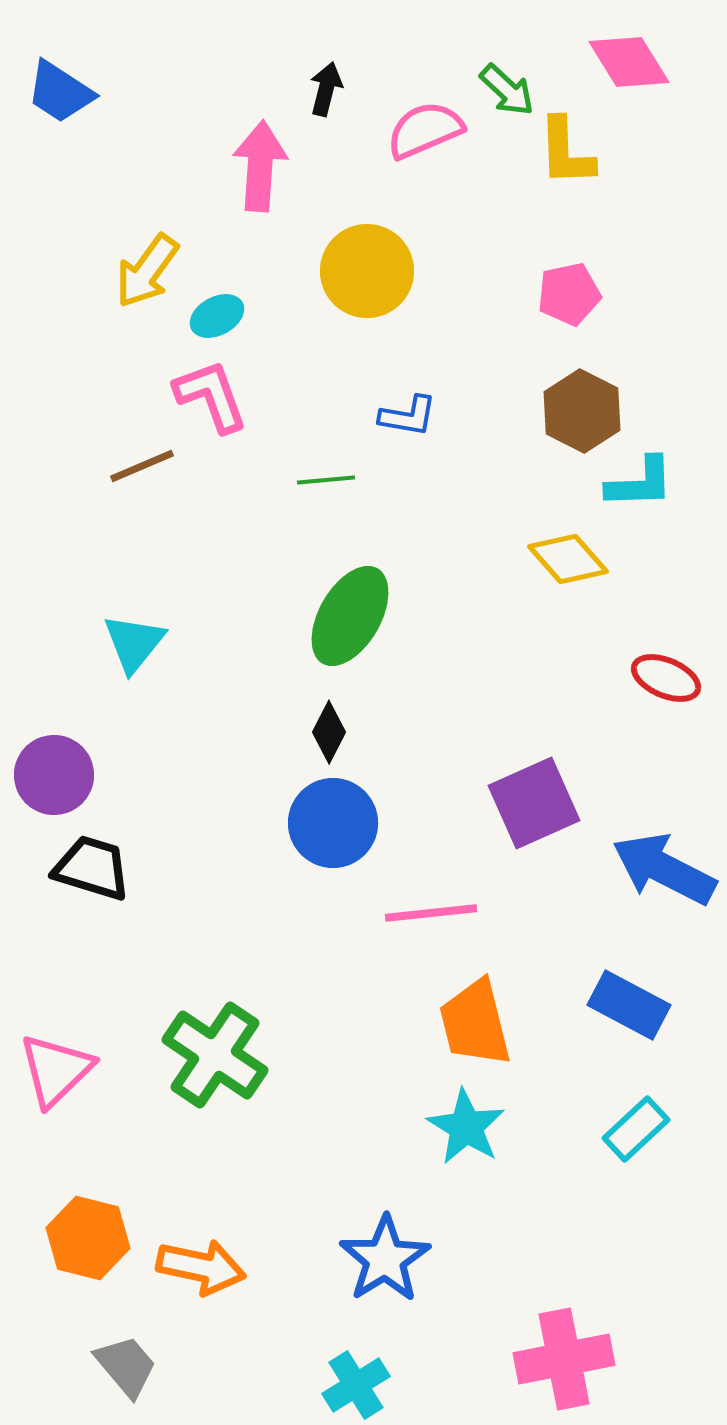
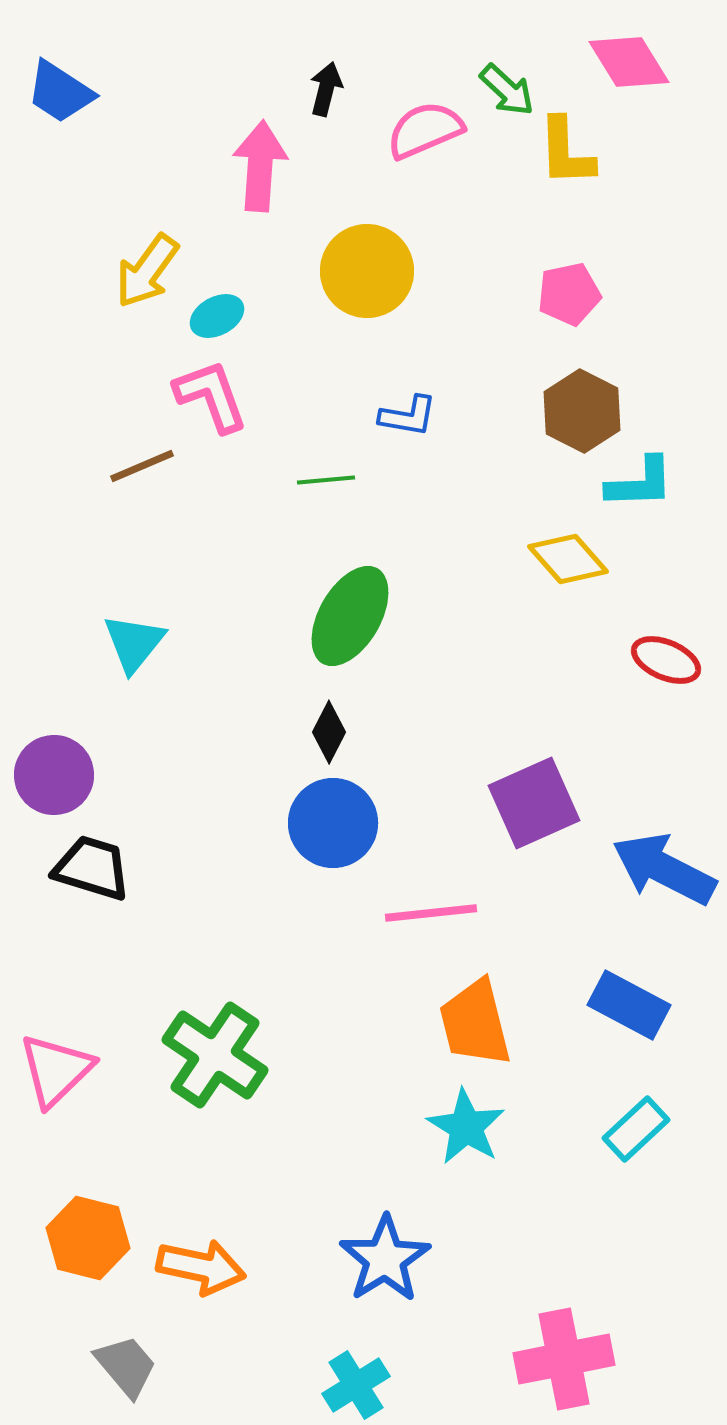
red ellipse: moved 18 px up
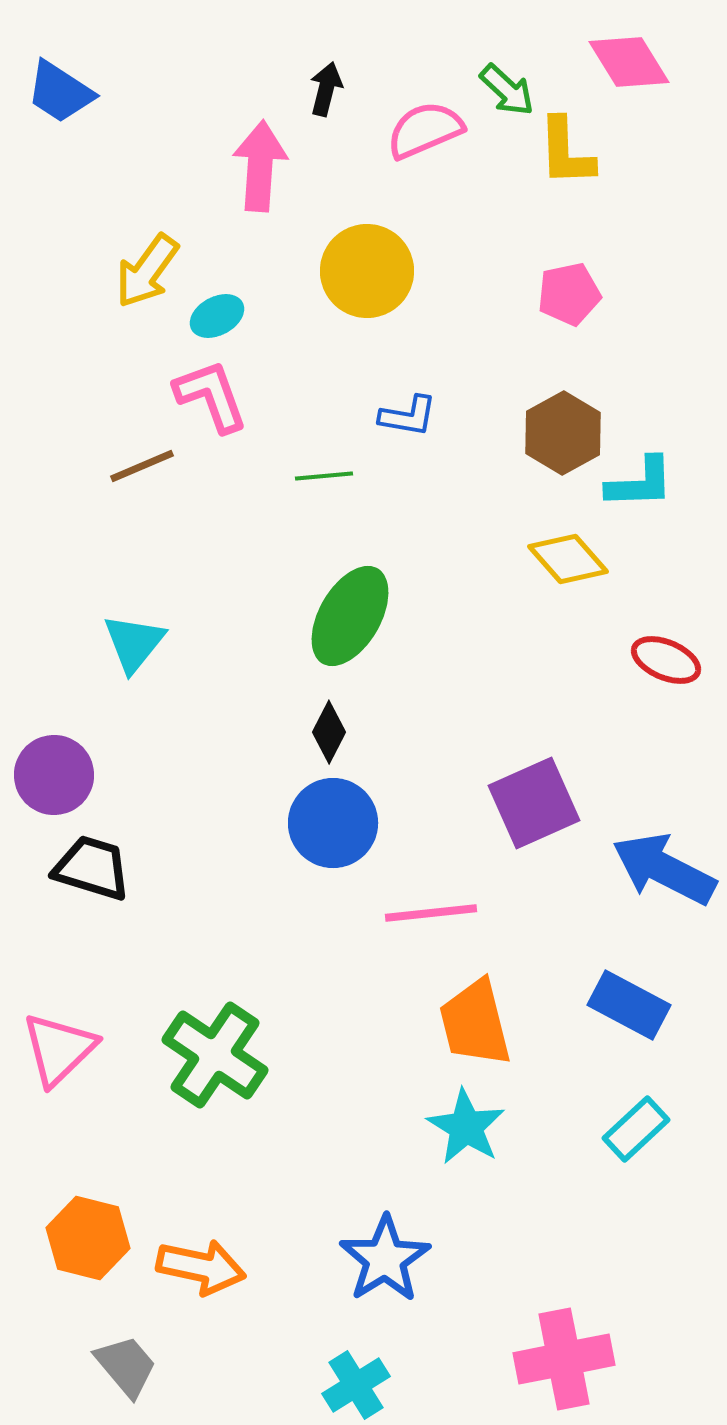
brown hexagon: moved 19 px left, 22 px down; rotated 4 degrees clockwise
green line: moved 2 px left, 4 px up
pink triangle: moved 3 px right, 21 px up
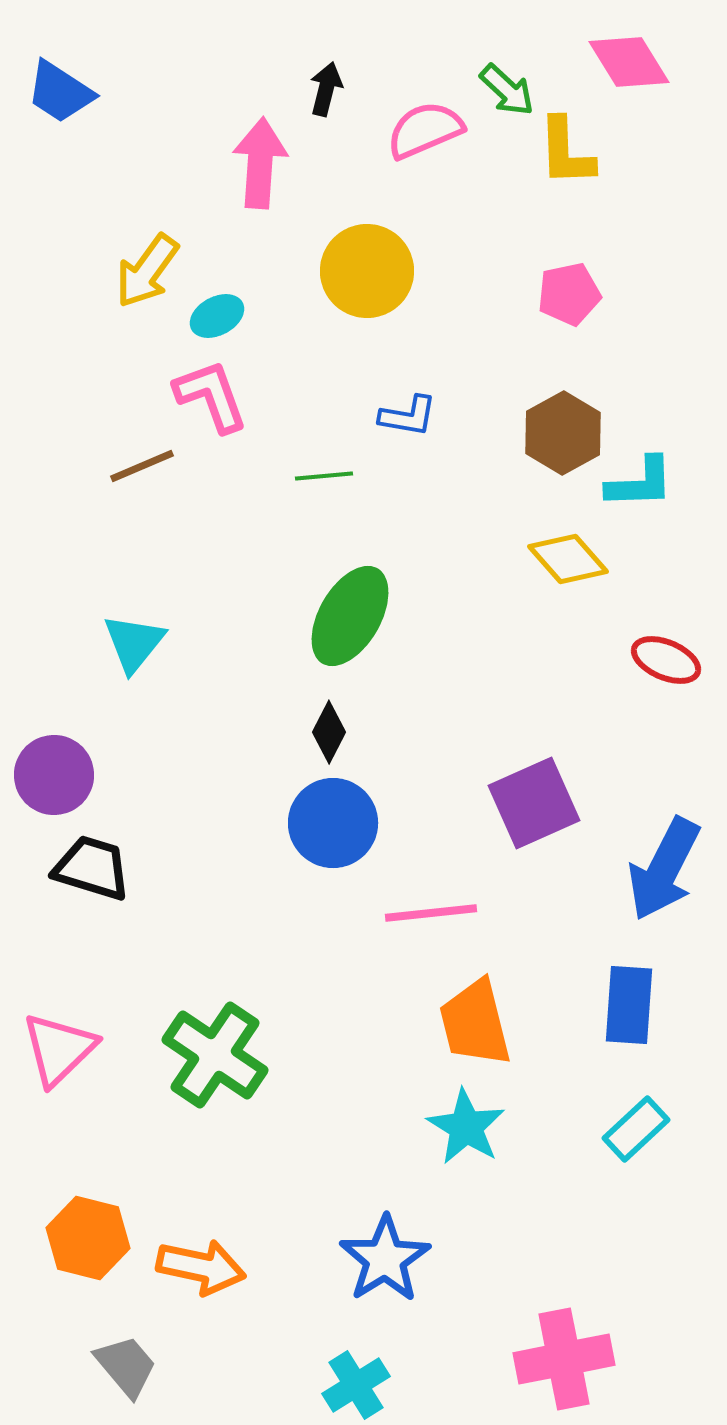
pink arrow: moved 3 px up
blue arrow: rotated 90 degrees counterclockwise
blue rectangle: rotated 66 degrees clockwise
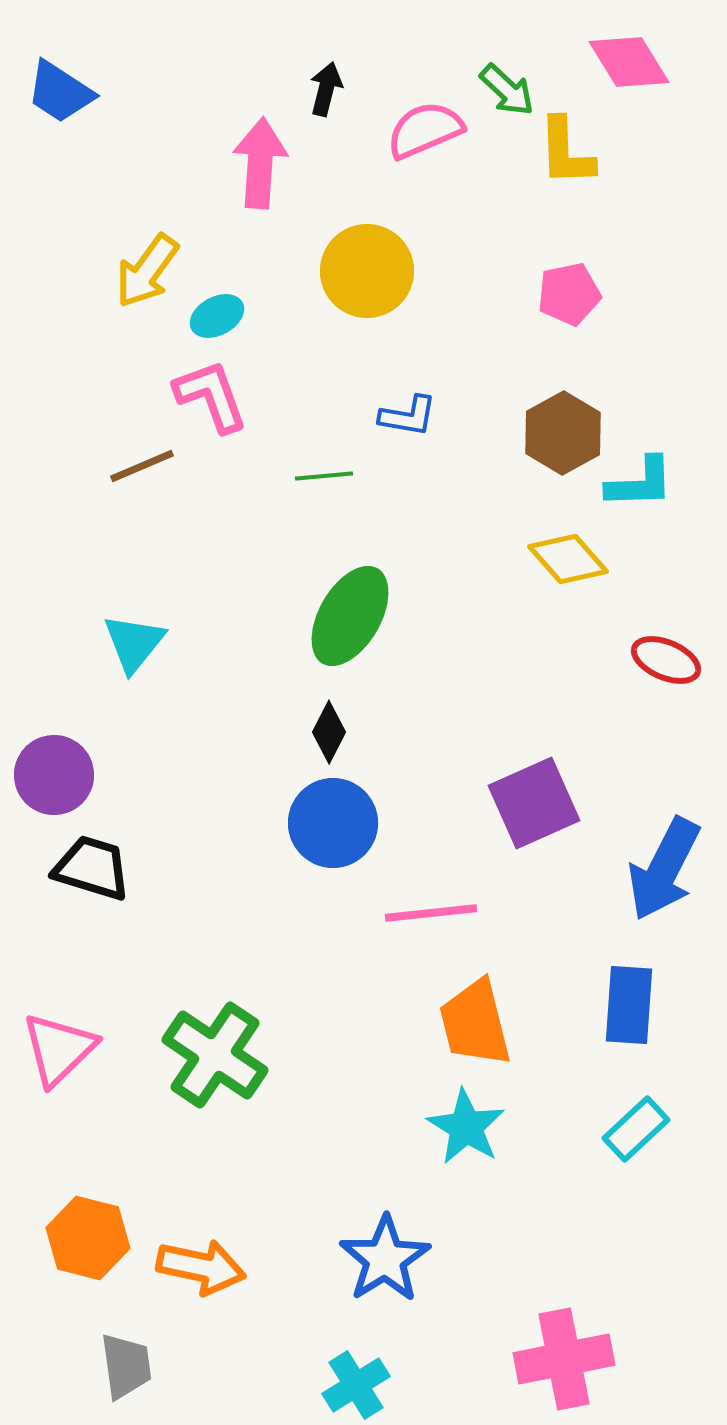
gray trapezoid: rotated 32 degrees clockwise
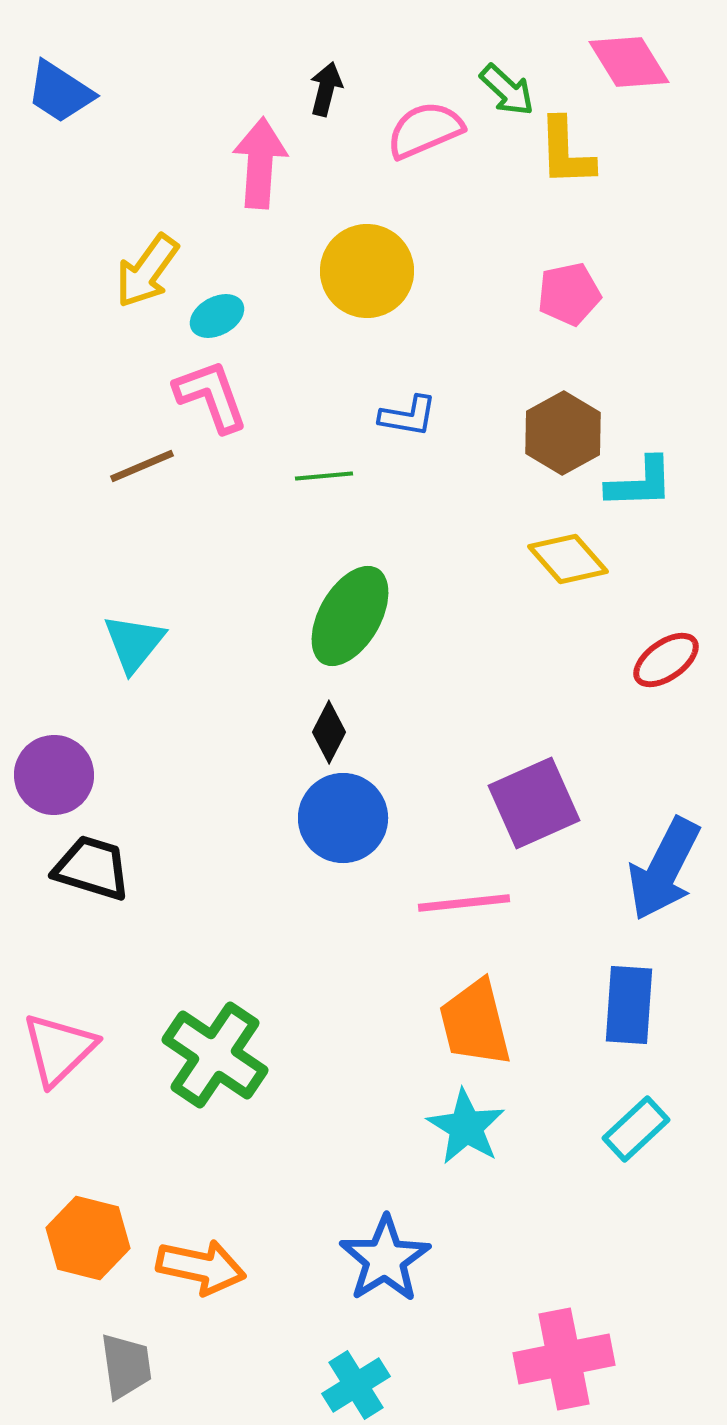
red ellipse: rotated 58 degrees counterclockwise
blue circle: moved 10 px right, 5 px up
pink line: moved 33 px right, 10 px up
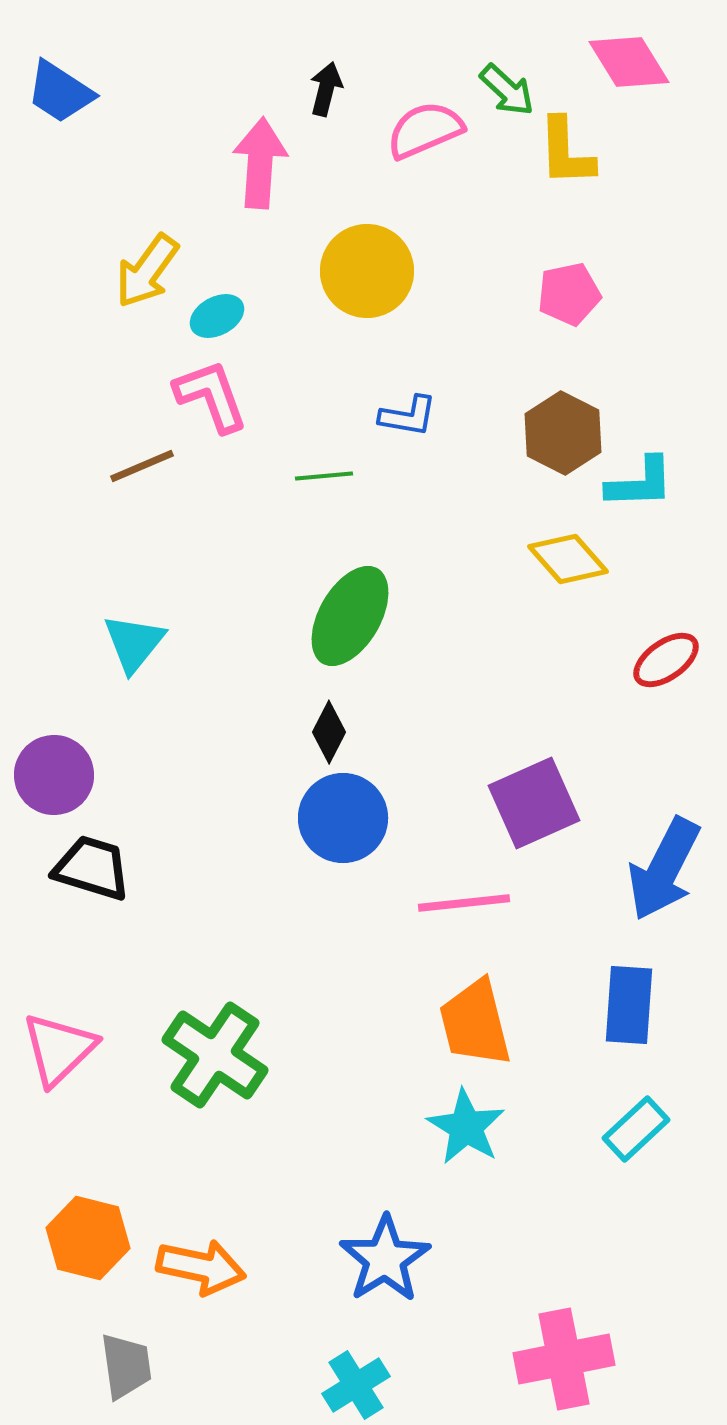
brown hexagon: rotated 4 degrees counterclockwise
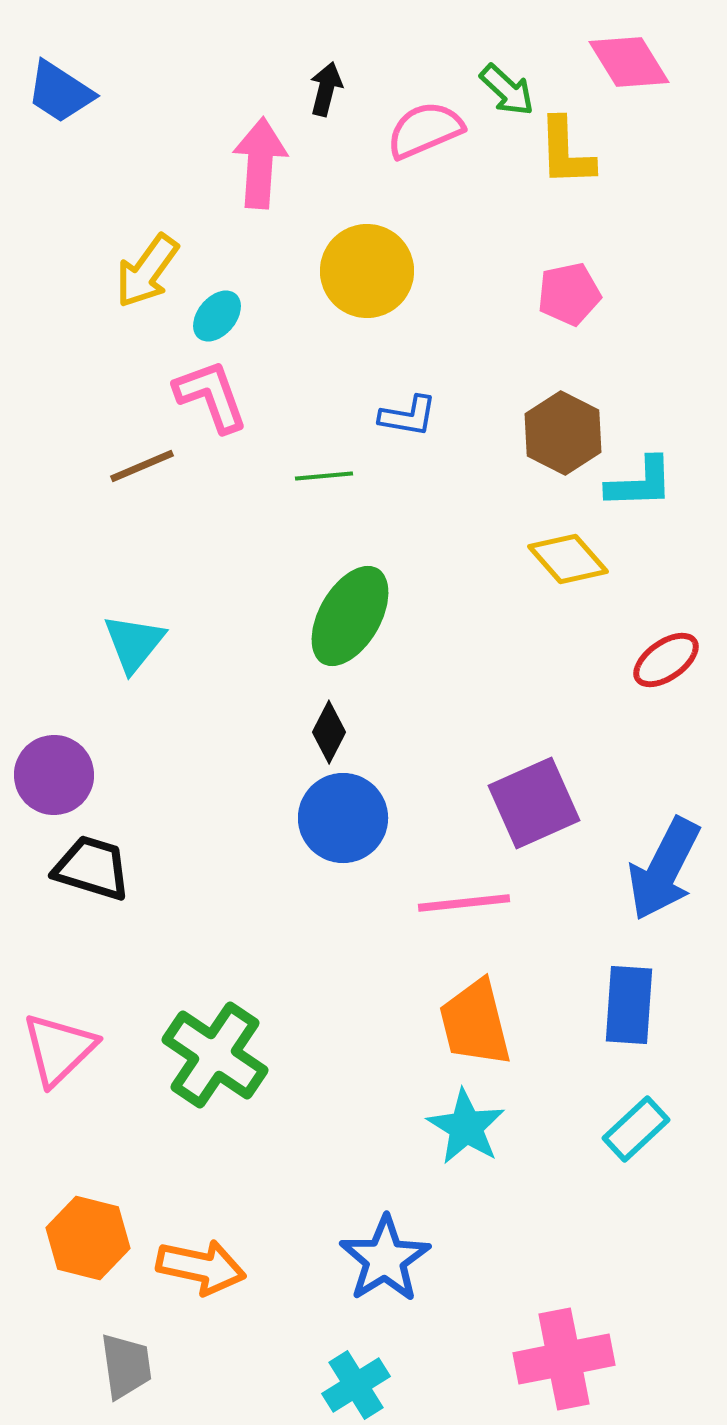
cyan ellipse: rotated 22 degrees counterclockwise
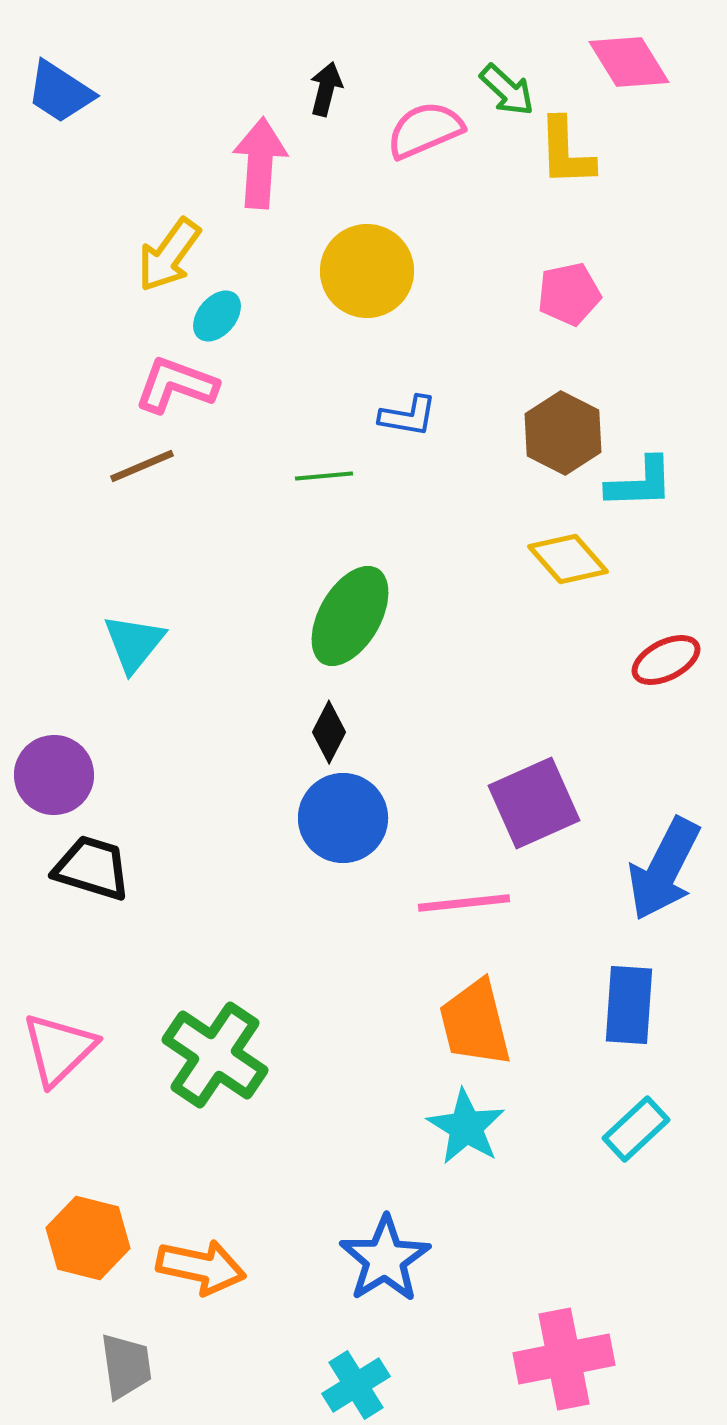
yellow arrow: moved 22 px right, 16 px up
pink L-shape: moved 35 px left, 11 px up; rotated 50 degrees counterclockwise
red ellipse: rotated 8 degrees clockwise
